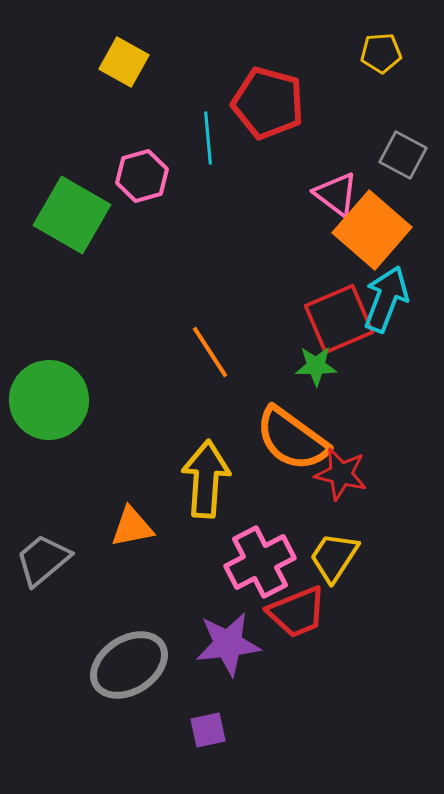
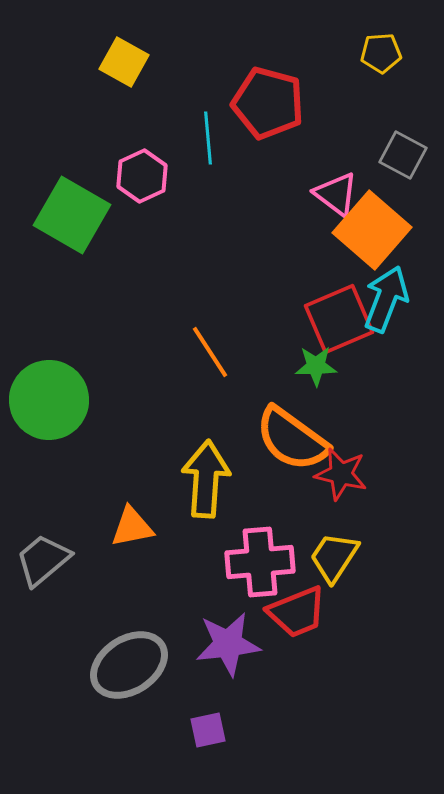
pink hexagon: rotated 9 degrees counterclockwise
pink cross: rotated 22 degrees clockwise
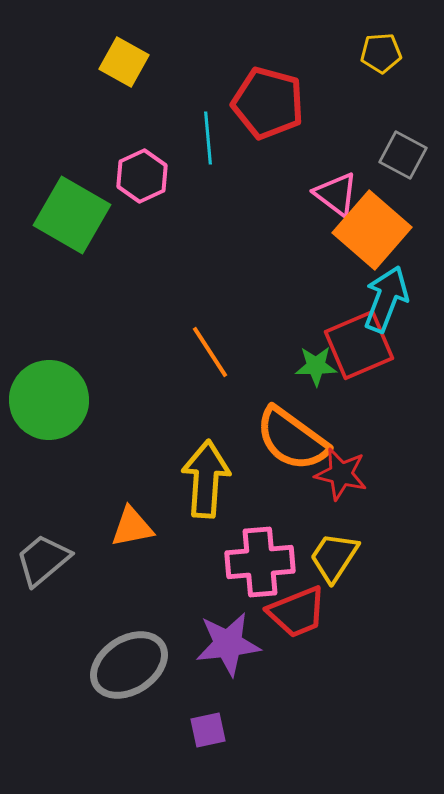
red square: moved 20 px right, 26 px down
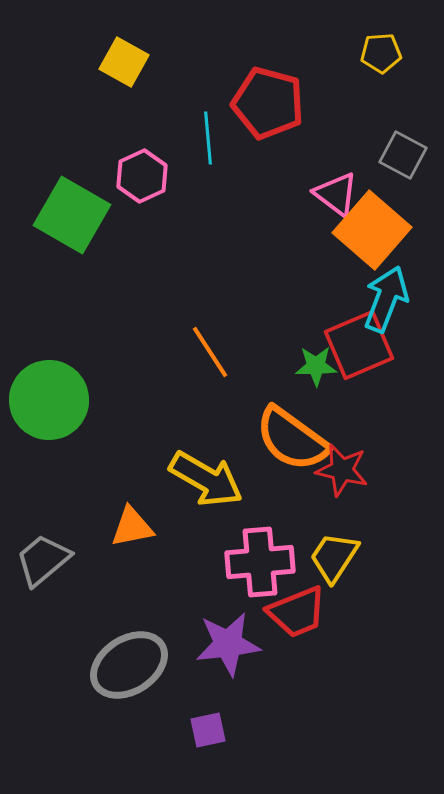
red star: moved 1 px right, 4 px up
yellow arrow: rotated 116 degrees clockwise
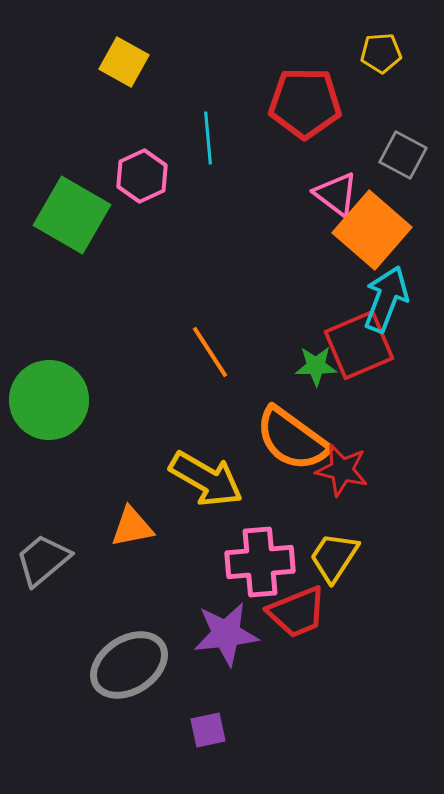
red pentagon: moved 37 px right; rotated 14 degrees counterclockwise
purple star: moved 2 px left, 10 px up
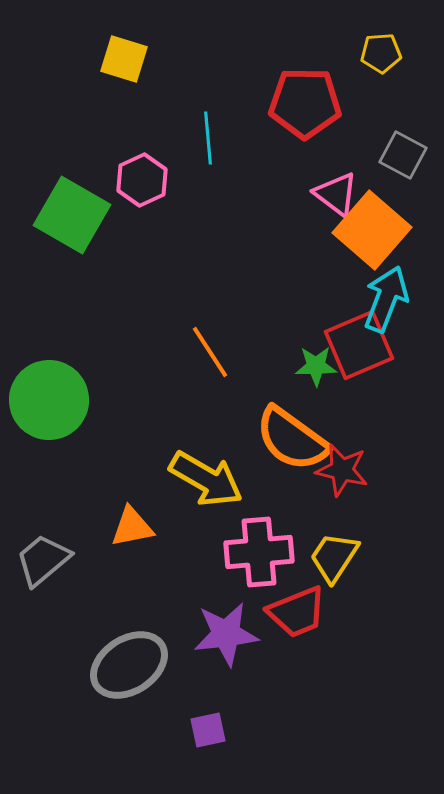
yellow square: moved 3 px up; rotated 12 degrees counterclockwise
pink hexagon: moved 4 px down
pink cross: moved 1 px left, 10 px up
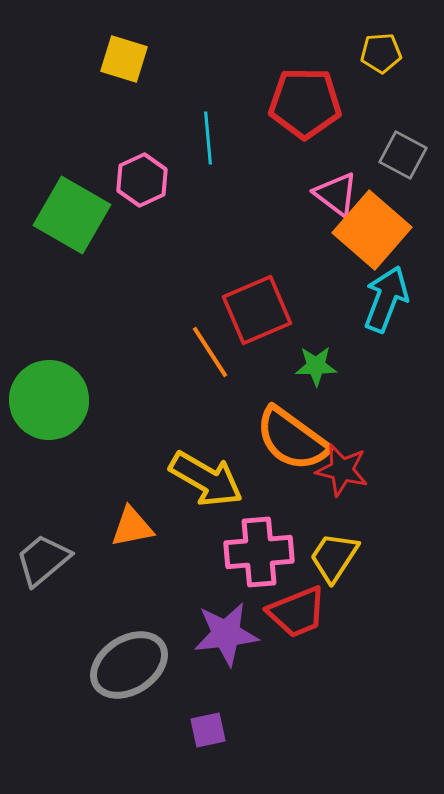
red square: moved 102 px left, 35 px up
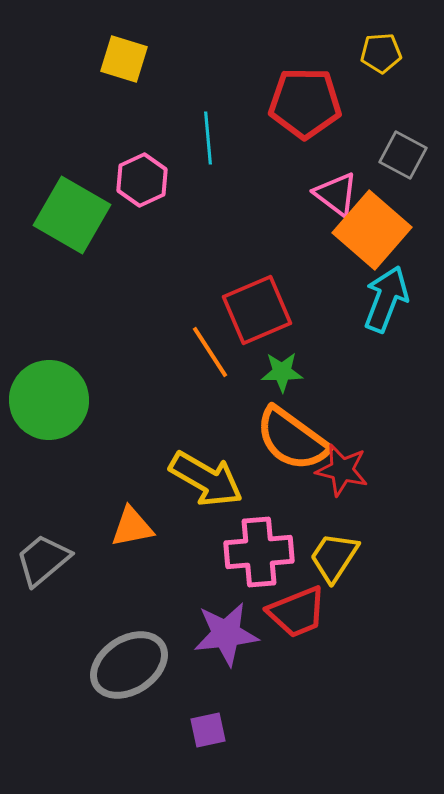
green star: moved 34 px left, 6 px down
